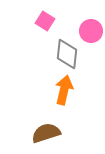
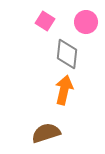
pink circle: moved 5 px left, 9 px up
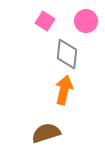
pink circle: moved 1 px up
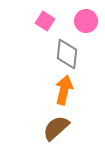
brown semicircle: moved 10 px right, 5 px up; rotated 24 degrees counterclockwise
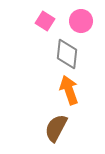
pink circle: moved 5 px left
orange arrow: moved 5 px right; rotated 32 degrees counterclockwise
brown semicircle: rotated 20 degrees counterclockwise
